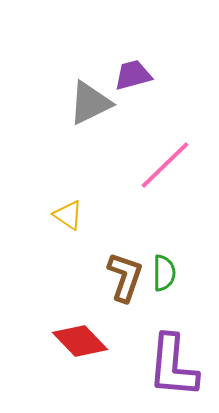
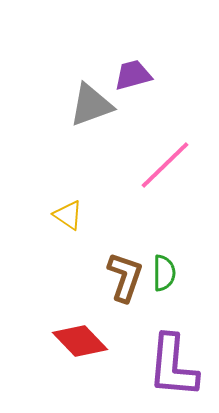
gray triangle: moved 1 px right, 2 px down; rotated 6 degrees clockwise
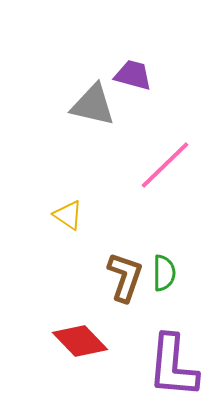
purple trapezoid: rotated 30 degrees clockwise
gray triangle: moved 2 px right; rotated 33 degrees clockwise
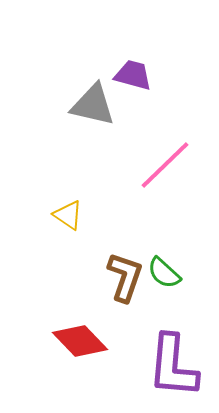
green semicircle: rotated 132 degrees clockwise
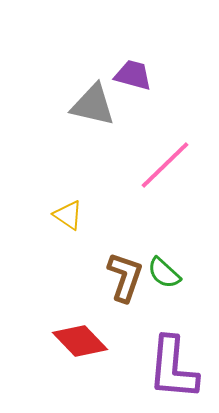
purple L-shape: moved 2 px down
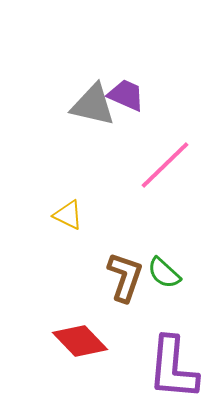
purple trapezoid: moved 7 px left, 20 px down; rotated 9 degrees clockwise
yellow triangle: rotated 8 degrees counterclockwise
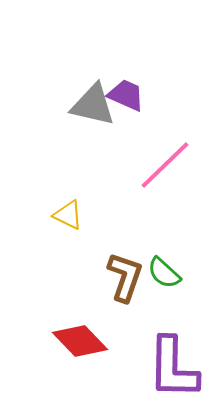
purple L-shape: rotated 4 degrees counterclockwise
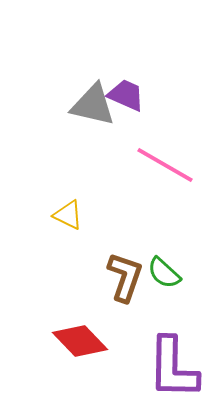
pink line: rotated 74 degrees clockwise
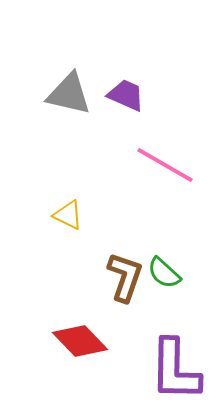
gray triangle: moved 24 px left, 11 px up
purple L-shape: moved 2 px right, 2 px down
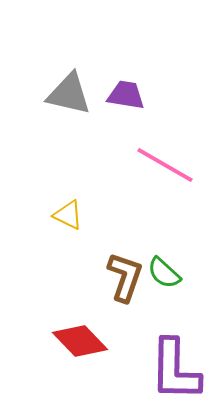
purple trapezoid: rotated 15 degrees counterclockwise
